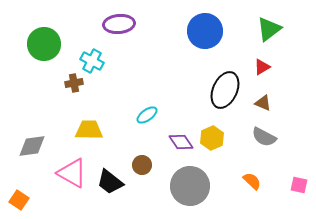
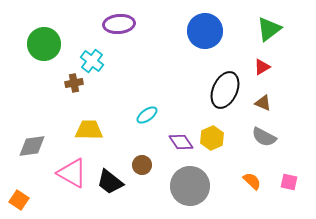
cyan cross: rotated 10 degrees clockwise
pink square: moved 10 px left, 3 px up
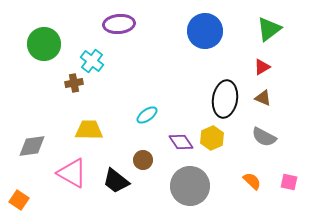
black ellipse: moved 9 px down; rotated 15 degrees counterclockwise
brown triangle: moved 5 px up
brown circle: moved 1 px right, 5 px up
black trapezoid: moved 6 px right, 1 px up
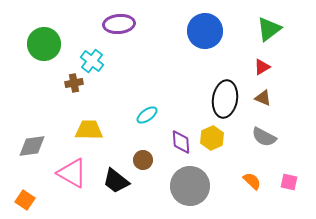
purple diamond: rotated 30 degrees clockwise
orange square: moved 6 px right
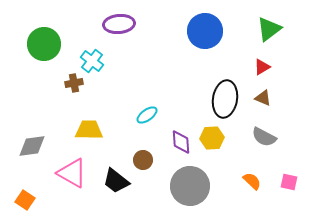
yellow hexagon: rotated 20 degrees clockwise
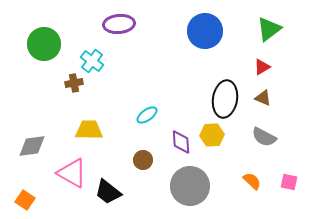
yellow hexagon: moved 3 px up
black trapezoid: moved 8 px left, 11 px down
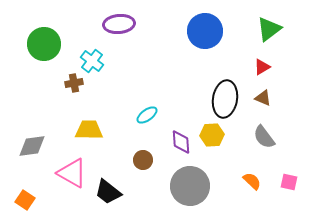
gray semicircle: rotated 25 degrees clockwise
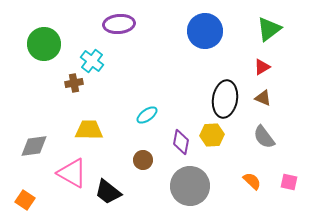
purple diamond: rotated 15 degrees clockwise
gray diamond: moved 2 px right
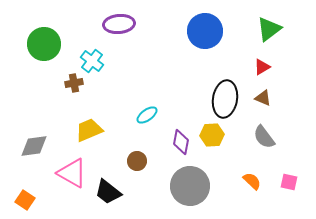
yellow trapezoid: rotated 24 degrees counterclockwise
brown circle: moved 6 px left, 1 px down
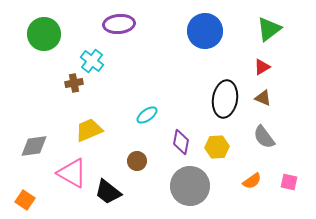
green circle: moved 10 px up
yellow hexagon: moved 5 px right, 12 px down
orange semicircle: rotated 102 degrees clockwise
